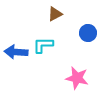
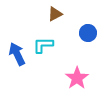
blue arrow: moved 1 px right, 2 px down; rotated 60 degrees clockwise
pink star: rotated 25 degrees clockwise
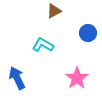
brown triangle: moved 1 px left, 3 px up
cyan L-shape: rotated 30 degrees clockwise
blue arrow: moved 24 px down
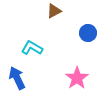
cyan L-shape: moved 11 px left, 3 px down
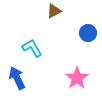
cyan L-shape: rotated 30 degrees clockwise
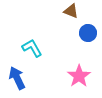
brown triangle: moved 17 px right; rotated 49 degrees clockwise
pink star: moved 2 px right, 2 px up
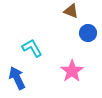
pink star: moved 7 px left, 5 px up
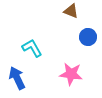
blue circle: moved 4 px down
pink star: moved 1 px left, 3 px down; rotated 30 degrees counterclockwise
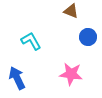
cyan L-shape: moved 1 px left, 7 px up
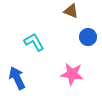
cyan L-shape: moved 3 px right, 1 px down
pink star: moved 1 px right
